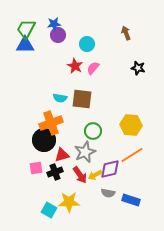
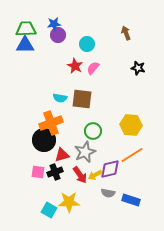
green trapezoid: rotated 60 degrees clockwise
pink square: moved 2 px right, 4 px down; rotated 16 degrees clockwise
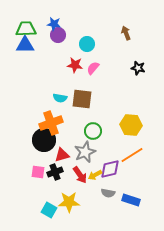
blue star: rotated 16 degrees clockwise
red star: moved 1 px up; rotated 21 degrees counterclockwise
